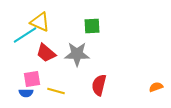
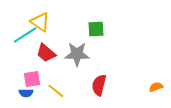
yellow triangle: rotated 10 degrees clockwise
green square: moved 4 px right, 3 px down
yellow line: rotated 24 degrees clockwise
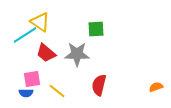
yellow line: moved 1 px right
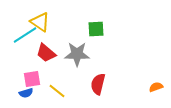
red semicircle: moved 1 px left, 1 px up
blue semicircle: rotated 16 degrees counterclockwise
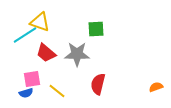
yellow triangle: rotated 15 degrees counterclockwise
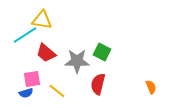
yellow triangle: moved 2 px right, 2 px up; rotated 10 degrees counterclockwise
green square: moved 6 px right, 23 px down; rotated 30 degrees clockwise
gray star: moved 7 px down
orange semicircle: moved 5 px left; rotated 88 degrees clockwise
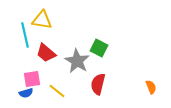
cyan line: rotated 70 degrees counterclockwise
green square: moved 3 px left, 4 px up
gray star: rotated 30 degrees clockwise
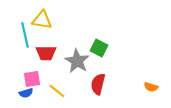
red trapezoid: rotated 40 degrees counterclockwise
orange semicircle: rotated 128 degrees clockwise
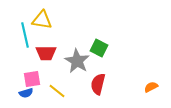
orange semicircle: rotated 136 degrees clockwise
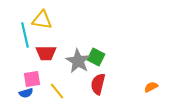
green square: moved 3 px left, 9 px down
gray star: moved 1 px right
yellow line: rotated 12 degrees clockwise
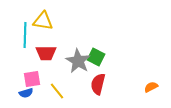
yellow triangle: moved 1 px right, 1 px down
cyan line: rotated 15 degrees clockwise
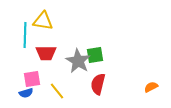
green square: moved 1 px left, 2 px up; rotated 36 degrees counterclockwise
